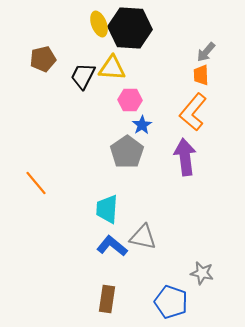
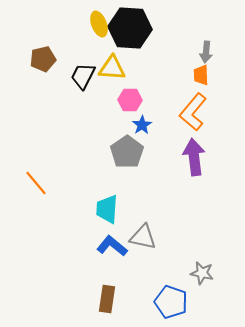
gray arrow: rotated 35 degrees counterclockwise
purple arrow: moved 9 px right
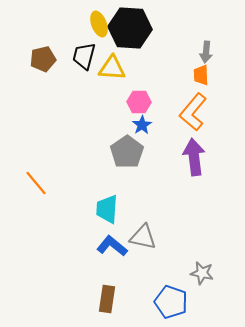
black trapezoid: moved 1 px right, 20 px up; rotated 12 degrees counterclockwise
pink hexagon: moved 9 px right, 2 px down
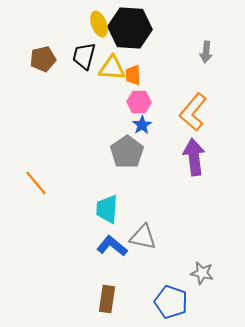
orange trapezoid: moved 68 px left
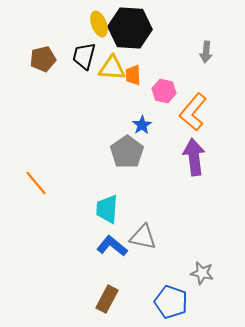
pink hexagon: moved 25 px right, 11 px up; rotated 10 degrees clockwise
brown rectangle: rotated 20 degrees clockwise
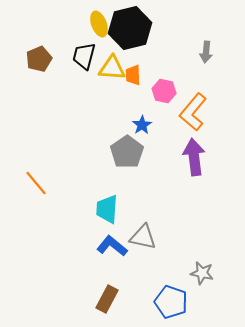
black hexagon: rotated 18 degrees counterclockwise
brown pentagon: moved 4 px left; rotated 10 degrees counterclockwise
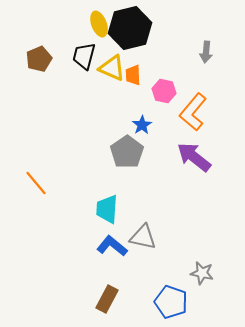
yellow triangle: rotated 20 degrees clockwise
purple arrow: rotated 45 degrees counterclockwise
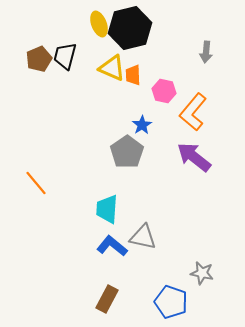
black trapezoid: moved 19 px left
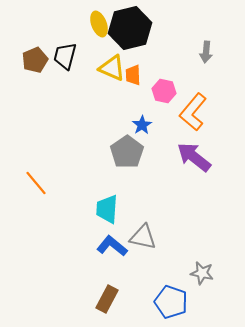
brown pentagon: moved 4 px left, 1 px down
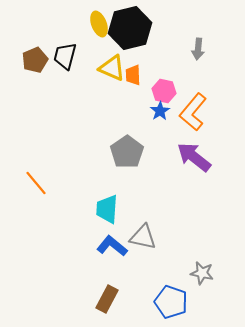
gray arrow: moved 8 px left, 3 px up
blue star: moved 18 px right, 14 px up
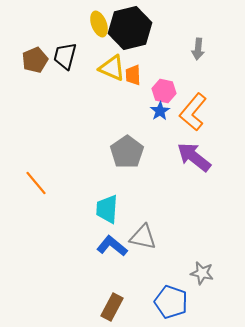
brown rectangle: moved 5 px right, 8 px down
